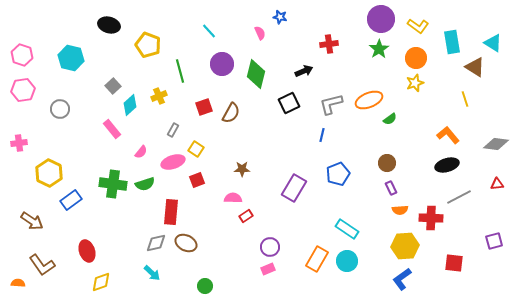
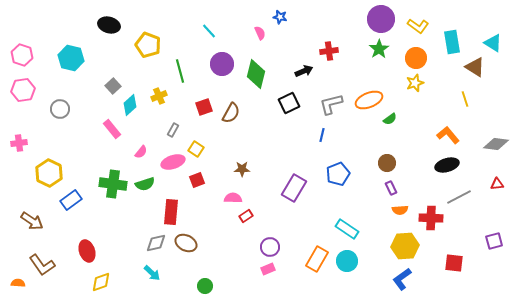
red cross at (329, 44): moved 7 px down
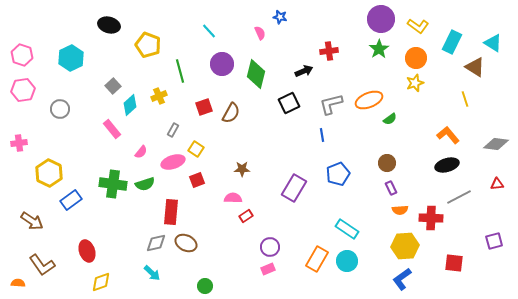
cyan rectangle at (452, 42): rotated 35 degrees clockwise
cyan hexagon at (71, 58): rotated 20 degrees clockwise
blue line at (322, 135): rotated 24 degrees counterclockwise
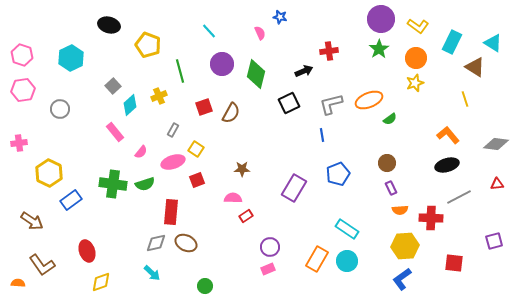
pink rectangle at (112, 129): moved 3 px right, 3 px down
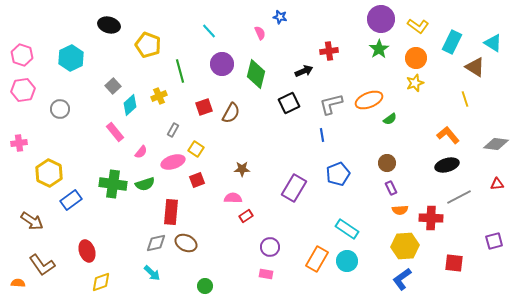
pink rectangle at (268, 269): moved 2 px left, 5 px down; rotated 32 degrees clockwise
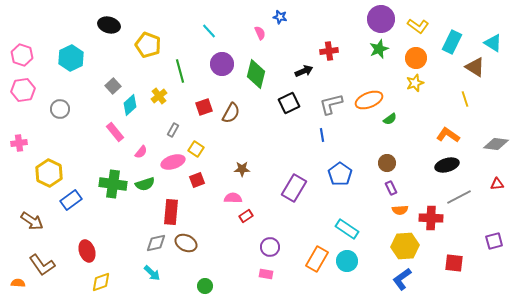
green star at (379, 49): rotated 12 degrees clockwise
yellow cross at (159, 96): rotated 14 degrees counterclockwise
orange L-shape at (448, 135): rotated 15 degrees counterclockwise
blue pentagon at (338, 174): moved 2 px right; rotated 15 degrees counterclockwise
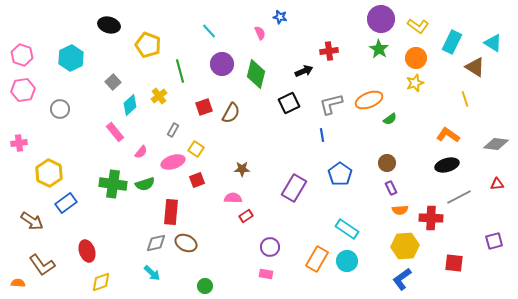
green star at (379, 49): rotated 18 degrees counterclockwise
gray square at (113, 86): moved 4 px up
blue rectangle at (71, 200): moved 5 px left, 3 px down
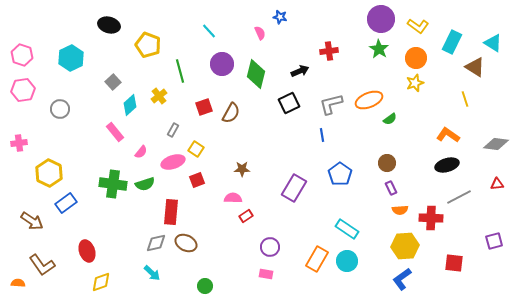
black arrow at (304, 71): moved 4 px left
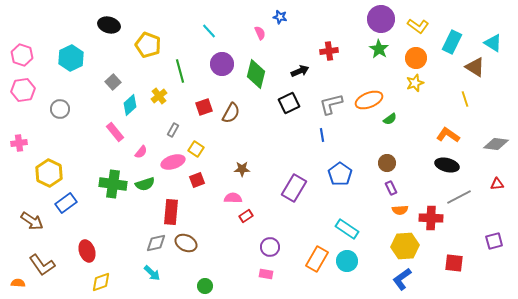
black ellipse at (447, 165): rotated 30 degrees clockwise
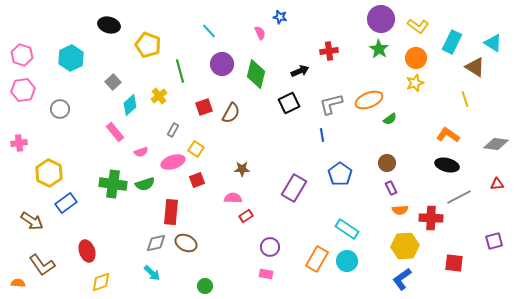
pink semicircle at (141, 152): rotated 32 degrees clockwise
